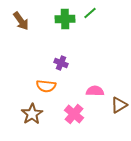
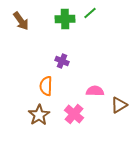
purple cross: moved 1 px right, 2 px up
orange semicircle: rotated 84 degrees clockwise
brown star: moved 7 px right, 1 px down
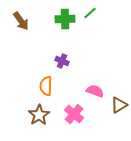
pink semicircle: rotated 18 degrees clockwise
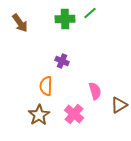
brown arrow: moved 1 px left, 2 px down
pink semicircle: rotated 54 degrees clockwise
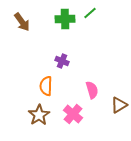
brown arrow: moved 2 px right, 1 px up
pink semicircle: moved 3 px left, 1 px up
pink cross: moved 1 px left
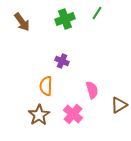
green line: moved 7 px right; rotated 16 degrees counterclockwise
green cross: rotated 18 degrees counterclockwise
